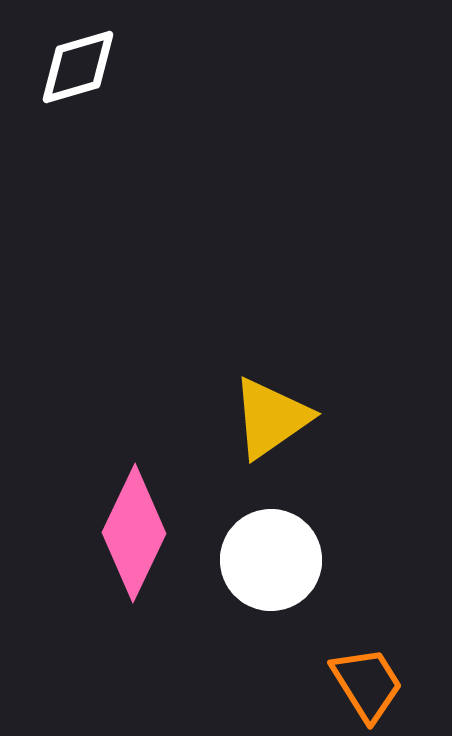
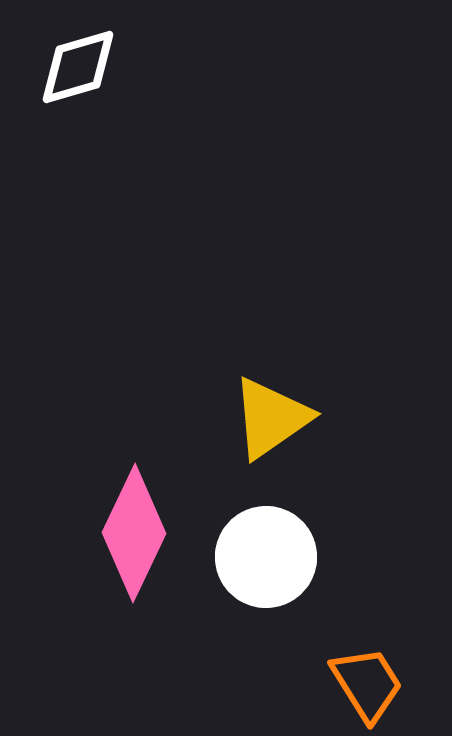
white circle: moved 5 px left, 3 px up
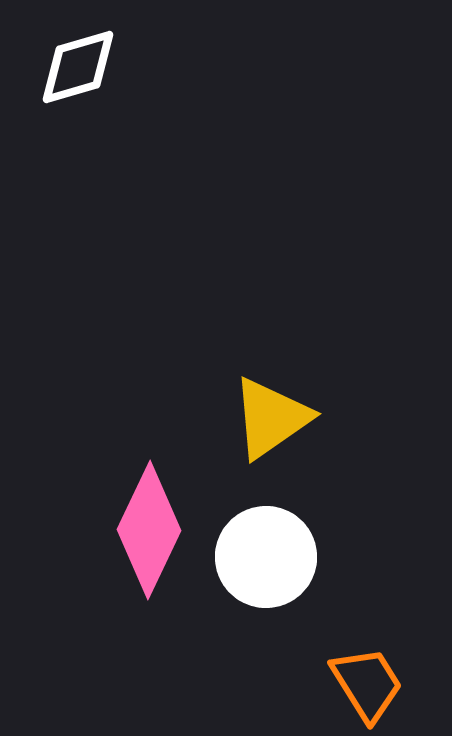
pink diamond: moved 15 px right, 3 px up
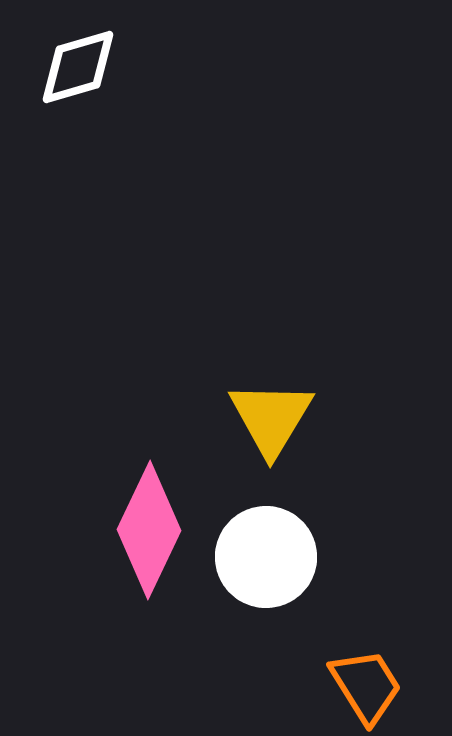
yellow triangle: rotated 24 degrees counterclockwise
orange trapezoid: moved 1 px left, 2 px down
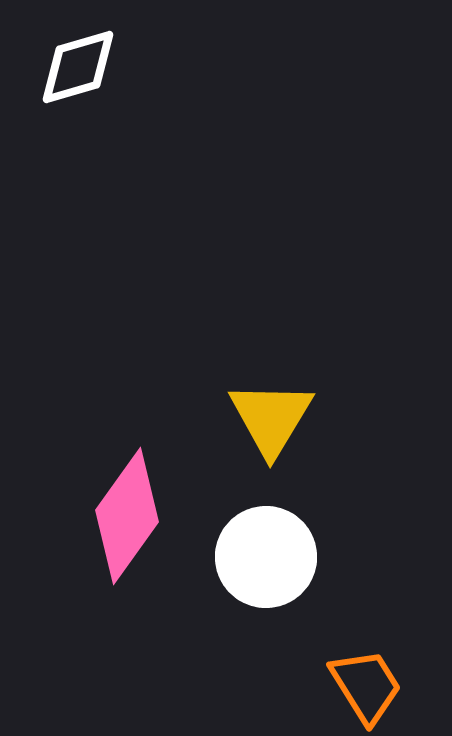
pink diamond: moved 22 px left, 14 px up; rotated 10 degrees clockwise
